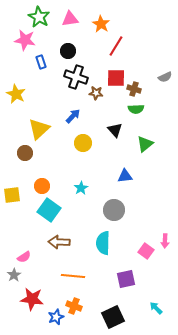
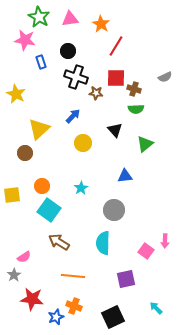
brown arrow: rotated 30 degrees clockwise
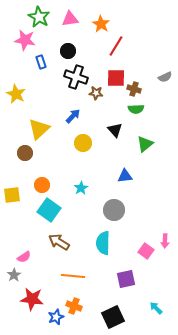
orange circle: moved 1 px up
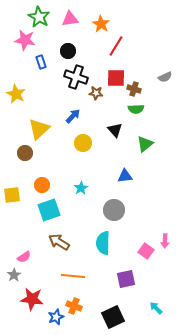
cyan square: rotated 35 degrees clockwise
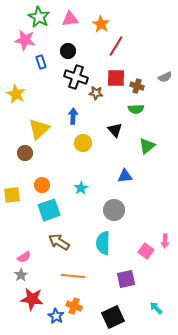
brown cross: moved 3 px right, 3 px up
blue arrow: rotated 42 degrees counterclockwise
green triangle: moved 2 px right, 2 px down
gray star: moved 7 px right
blue star: moved 1 px up; rotated 21 degrees counterclockwise
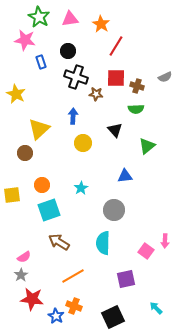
brown star: moved 1 px down
orange line: rotated 35 degrees counterclockwise
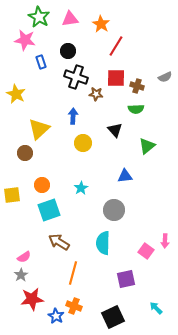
orange line: moved 3 px up; rotated 45 degrees counterclockwise
red star: rotated 15 degrees counterclockwise
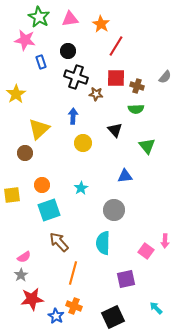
gray semicircle: rotated 24 degrees counterclockwise
yellow star: rotated 12 degrees clockwise
green triangle: rotated 30 degrees counterclockwise
brown arrow: rotated 15 degrees clockwise
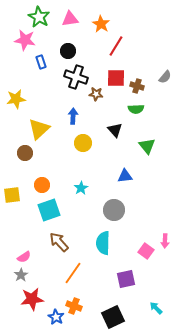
yellow star: moved 5 px down; rotated 24 degrees clockwise
orange line: rotated 20 degrees clockwise
blue star: moved 1 px down
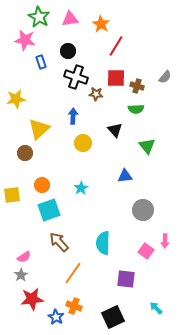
gray circle: moved 29 px right
purple square: rotated 18 degrees clockwise
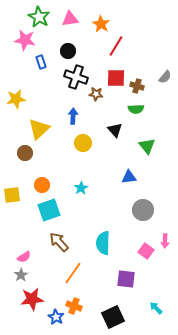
blue triangle: moved 4 px right, 1 px down
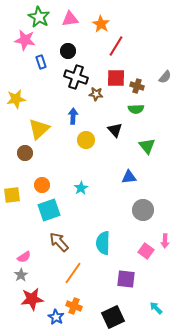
yellow circle: moved 3 px right, 3 px up
